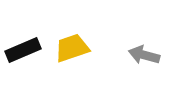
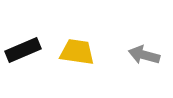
yellow trapezoid: moved 5 px right, 4 px down; rotated 27 degrees clockwise
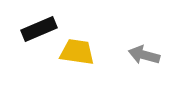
black rectangle: moved 16 px right, 21 px up
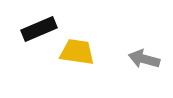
gray arrow: moved 4 px down
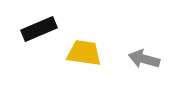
yellow trapezoid: moved 7 px right, 1 px down
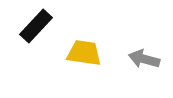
black rectangle: moved 3 px left, 3 px up; rotated 24 degrees counterclockwise
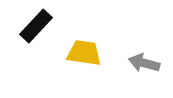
gray arrow: moved 4 px down
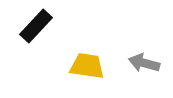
yellow trapezoid: moved 3 px right, 13 px down
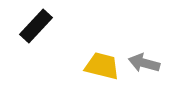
yellow trapezoid: moved 15 px right; rotated 6 degrees clockwise
